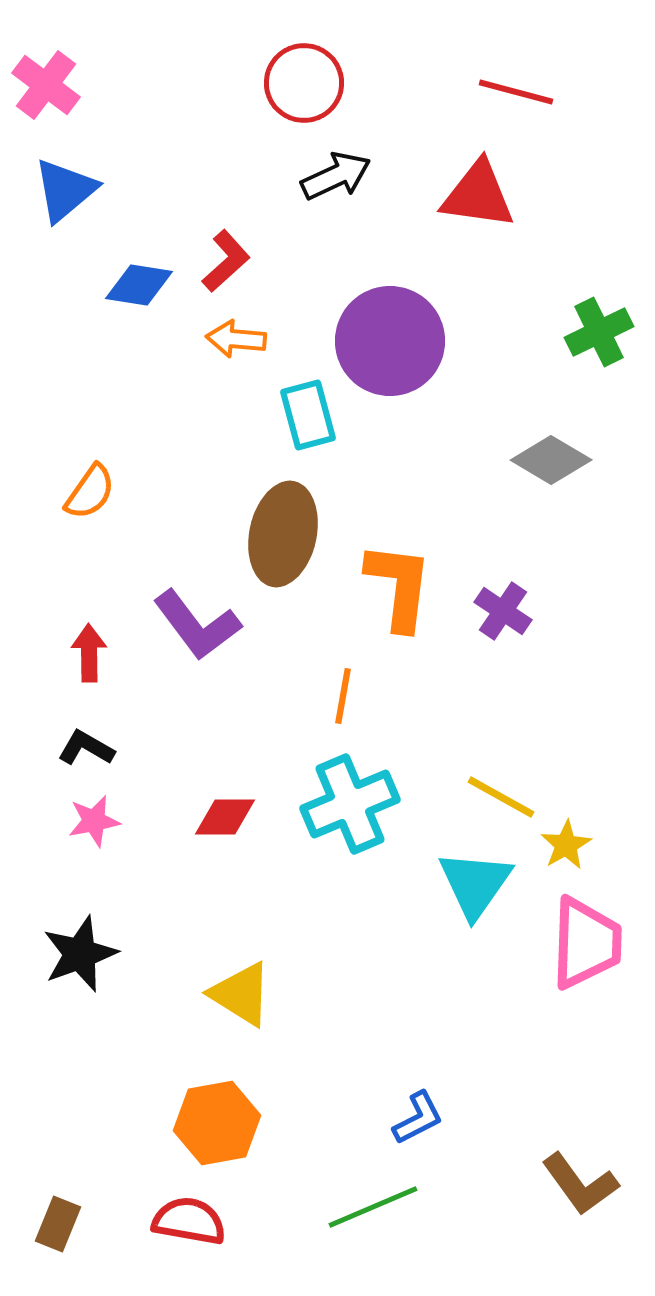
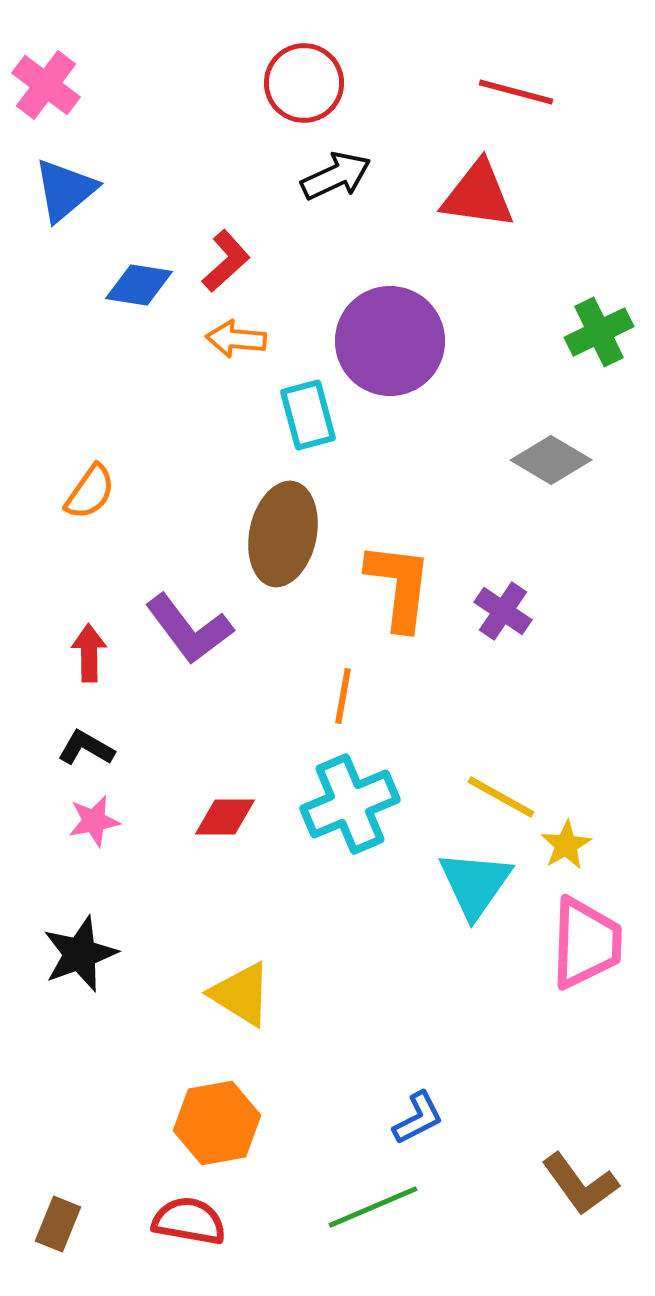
purple L-shape: moved 8 px left, 4 px down
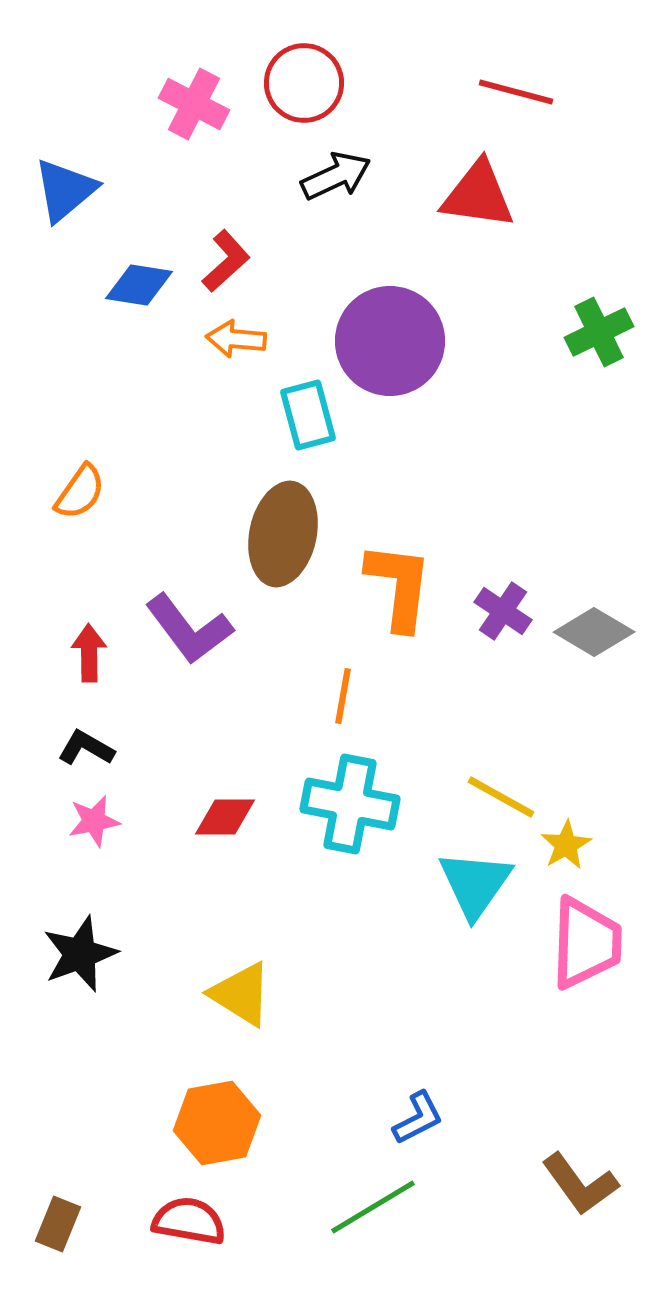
pink cross: moved 148 px right, 19 px down; rotated 10 degrees counterclockwise
gray diamond: moved 43 px right, 172 px down
orange semicircle: moved 10 px left
cyan cross: rotated 34 degrees clockwise
green line: rotated 8 degrees counterclockwise
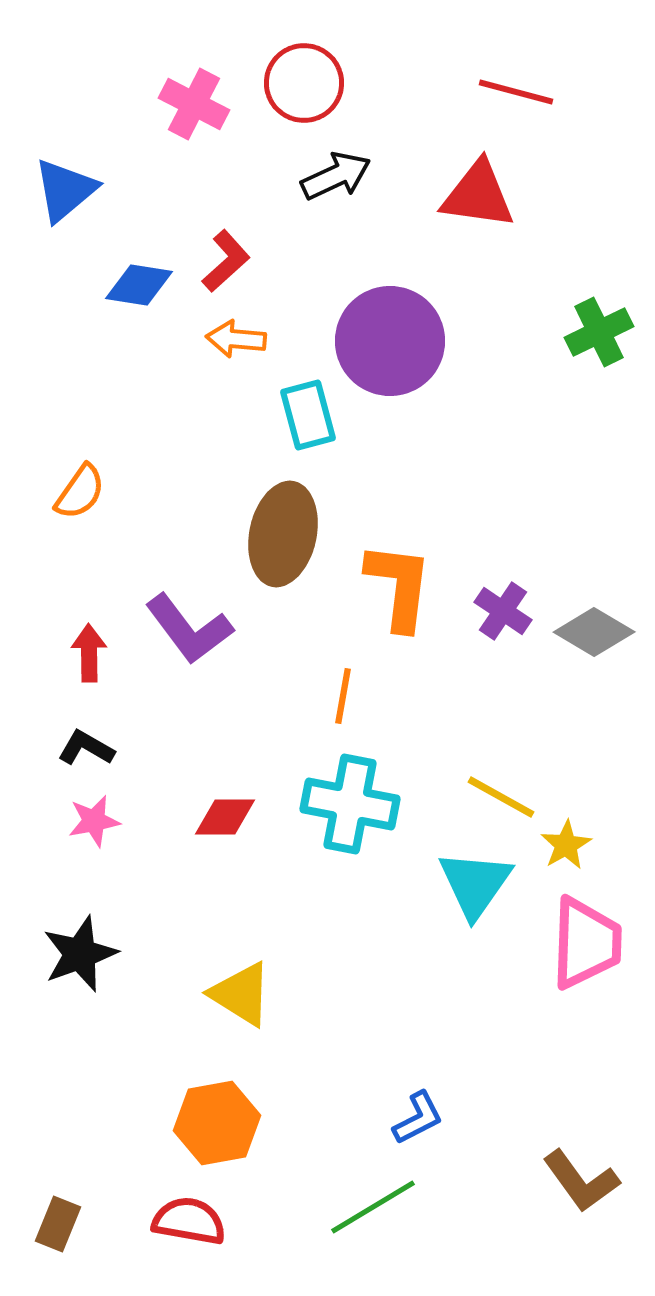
brown L-shape: moved 1 px right, 3 px up
